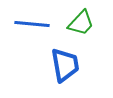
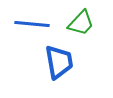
blue trapezoid: moved 6 px left, 3 px up
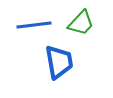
blue line: moved 2 px right, 1 px down; rotated 12 degrees counterclockwise
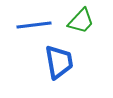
green trapezoid: moved 2 px up
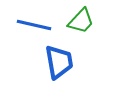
blue line: rotated 20 degrees clockwise
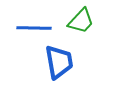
blue line: moved 3 px down; rotated 12 degrees counterclockwise
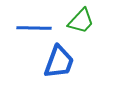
blue trapezoid: rotated 30 degrees clockwise
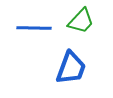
blue trapezoid: moved 12 px right, 6 px down
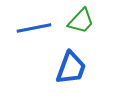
blue line: rotated 12 degrees counterclockwise
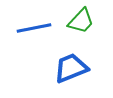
blue trapezoid: rotated 132 degrees counterclockwise
